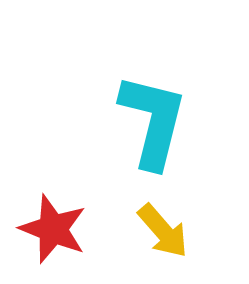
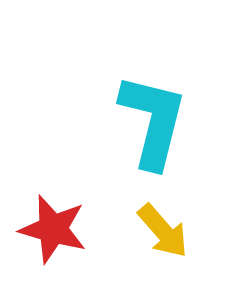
red star: rotated 6 degrees counterclockwise
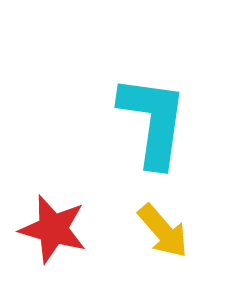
cyan L-shape: rotated 6 degrees counterclockwise
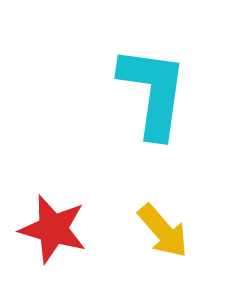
cyan L-shape: moved 29 px up
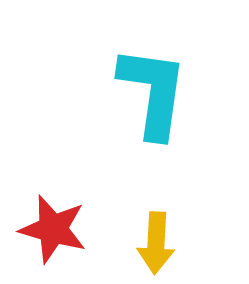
yellow arrow: moved 7 px left, 12 px down; rotated 44 degrees clockwise
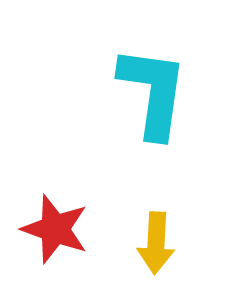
red star: moved 2 px right; rotated 4 degrees clockwise
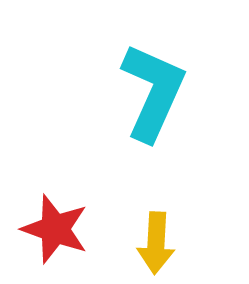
cyan L-shape: rotated 16 degrees clockwise
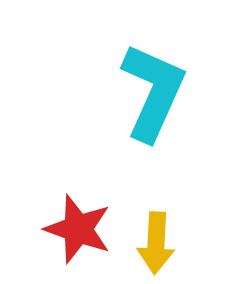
red star: moved 23 px right
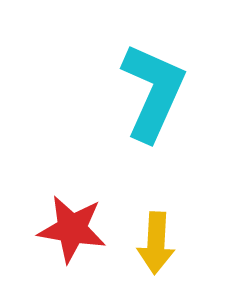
red star: moved 6 px left; rotated 10 degrees counterclockwise
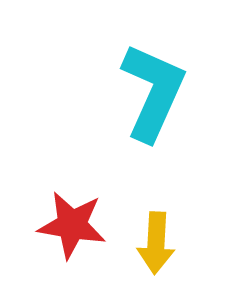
red star: moved 4 px up
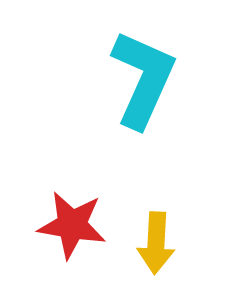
cyan L-shape: moved 10 px left, 13 px up
